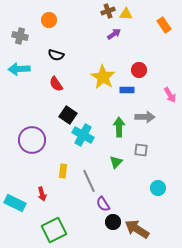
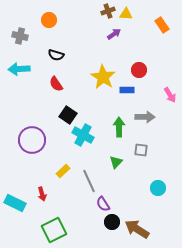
orange rectangle: moved 2 px left
yellow rectangle: rotated 40 degrees clockwise
black circle: moved 1 px left
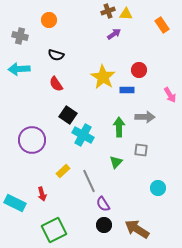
black circle: moved 8 px left, 3 px down
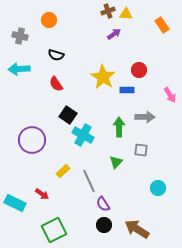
red arrow: rotated 40 degrees counterclockwise
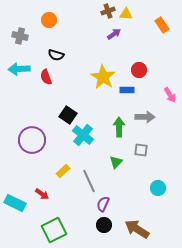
red semicircle: moved 10 px left, 7 px up; rotated 14 degrees clockwise
cyan cross: rotated 10 degrees clockwise
purple semicircle: rotated 56 degrees clockwise
